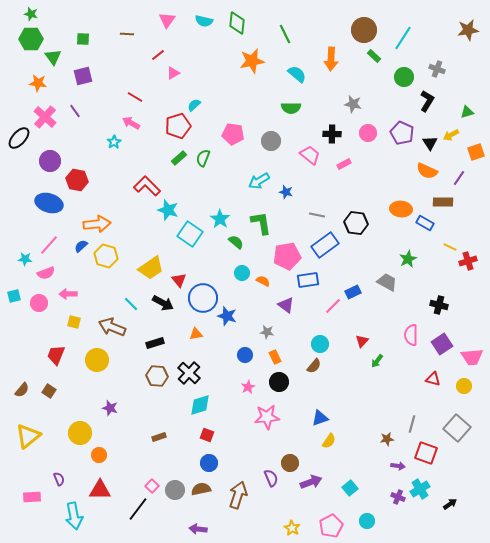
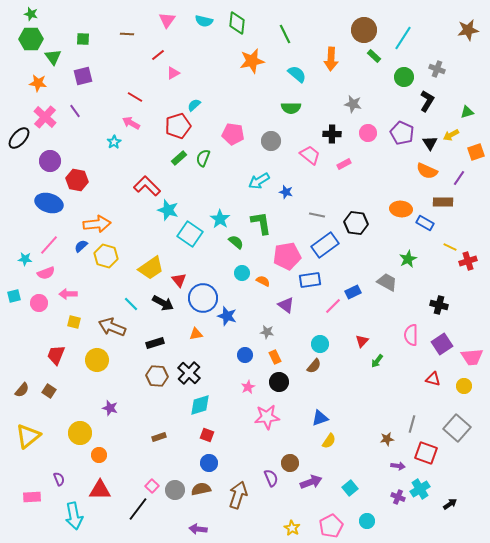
blue rectangle at (308, 280): moved 2 px right
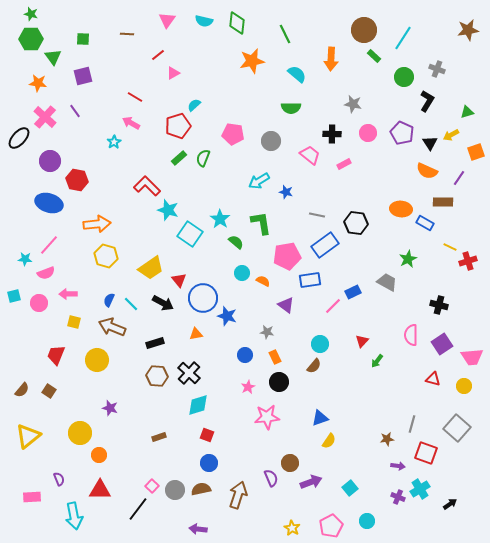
blue semicircle at (81, 246): moved 28 px right, 54 px down; rotated 24 degrees counterclockwise
cyan diamond at (200, 405): moved 2 px left
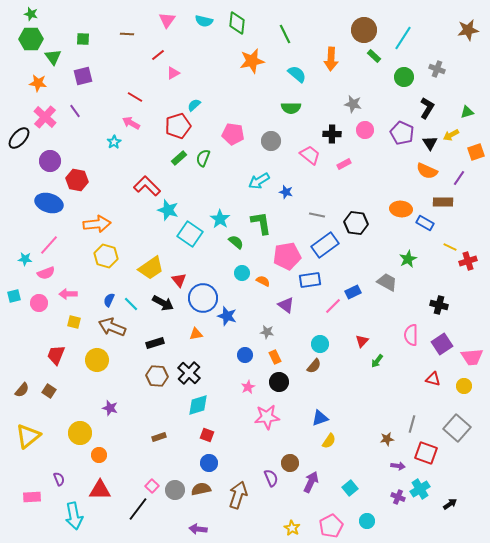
black L-shape at (427, 101): moved 7 px down
pink circle at (368, 133): moved 3 px left, 3 px up
purple arrow at (311, 482): rotated 45 degrees counterclockwise
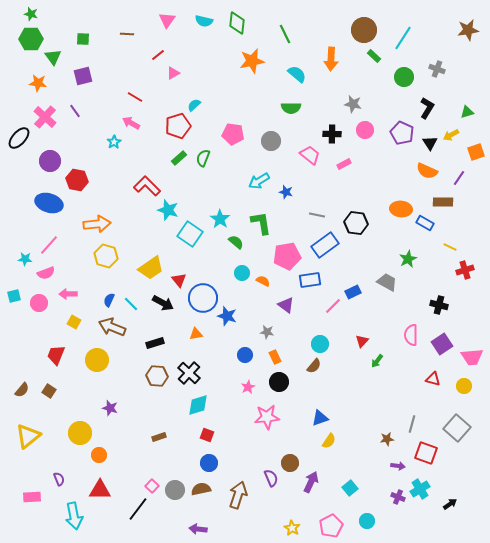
red cross at (468, 261): moved 3 px left, 9 px down
yellow square at (74, 322): rotated 16 degrees clockwise
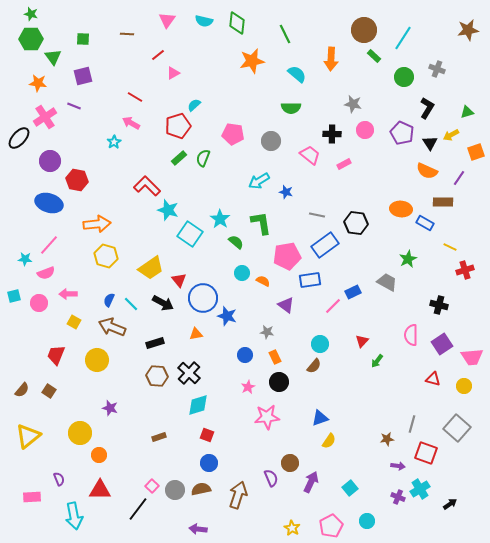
purple line at (75, 111): moved 1 px left, 5 px up; rotated 32 degrees counterclockwise
pink cross at (45, 117): rotated 15 degrees clockwise
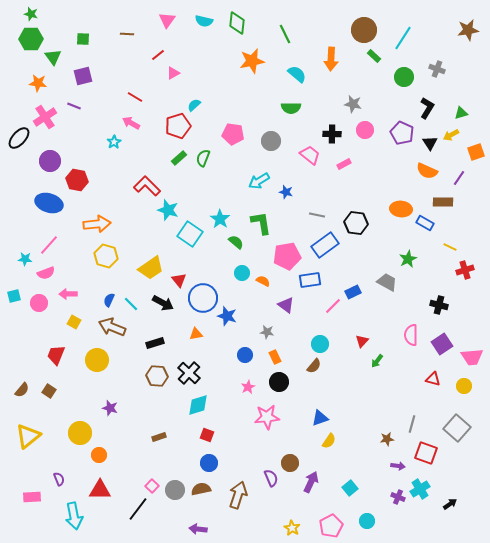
green triangle at (467, 112): moved 6 px left, 1 px down
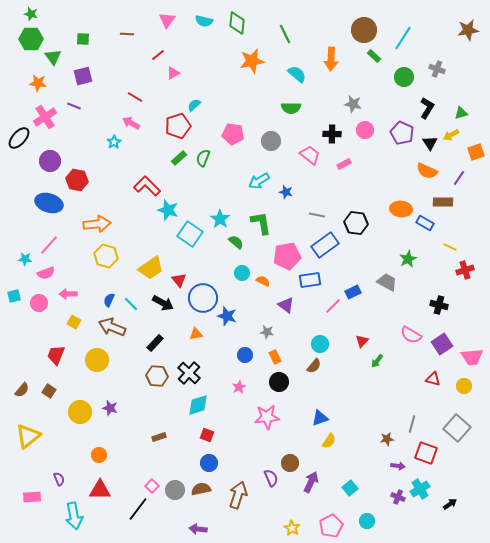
pink semicircle at (411, 335): rotated 60 degrees counterclockwise
black rectangle at (155, 343): rotated 30 degrees counterclockwise
pink star at (248, 387): moved 9 px left
yellow circle at (80, 433): moved 21 px up
